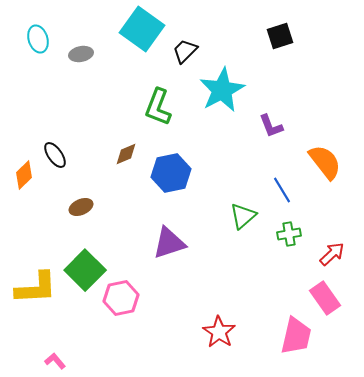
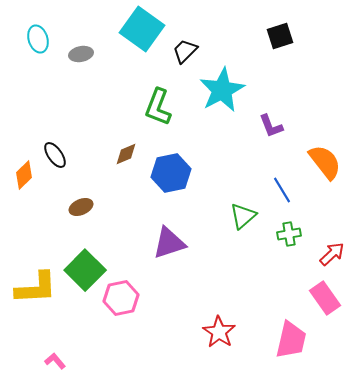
pink trapezoid: moved 5 px left, 4 px down
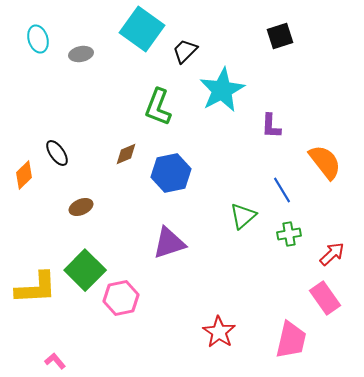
purple L-shape: rotated 24 degrees clockwise
black ellipse: moved 2 px right, 2 px up
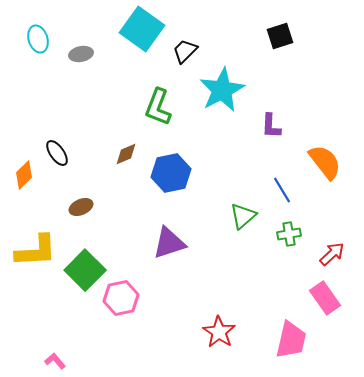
yellow L-shape: moved 37 px up
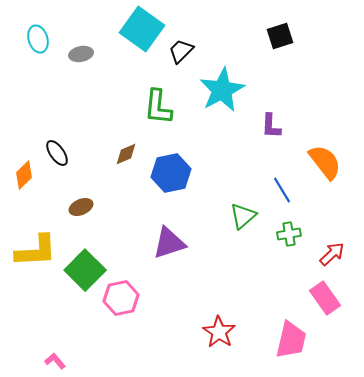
black trapezoid: moved 4 px left
green L-shape: rotated 15 degrees counterclockwise
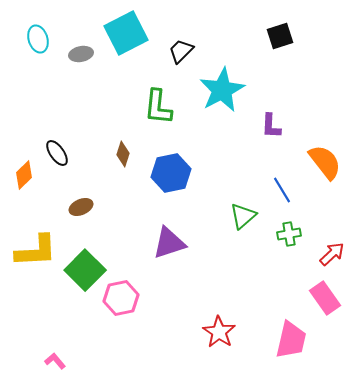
cyan square: moved 16 px left, 4 px down; rotated 27 degrees clockwise
brown diamond: moved 3 px left; rotated 50 degrees counterclockwise
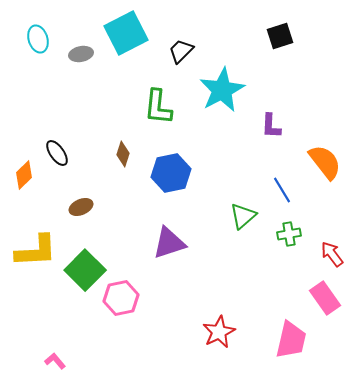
red arrow: rotated 84 degrees counterclockwise
red star: rotated 12 degrees clockwise
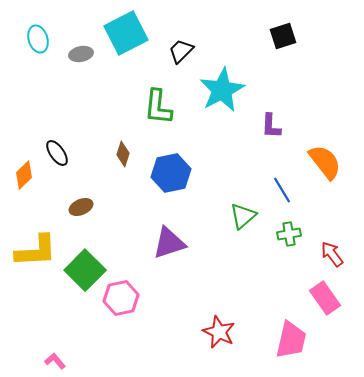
black square: moved 3 px right
red star: rotated 20 degrees counterclockwise
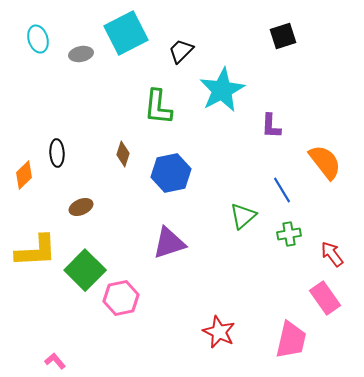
black ellipse: rotated 32 degrees clockwise
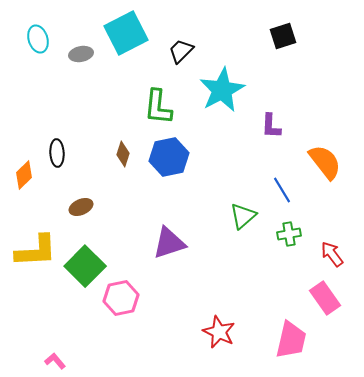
blue hexagon: moved 2 px left, 16 px up
green square: moved 4 px up
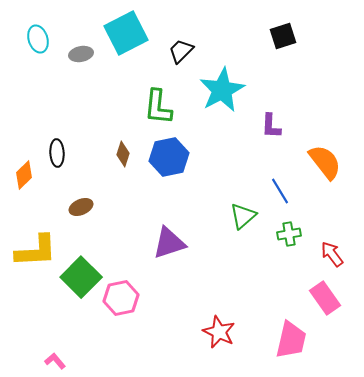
blue line: moved 2 px left, 1 px down
green square: moved 4 px left, 11 px down
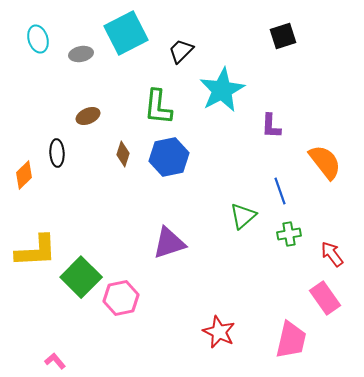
blue line: rotated 12 degrees clockwise
brown ellipse: moved 7 px right, 91 px up
